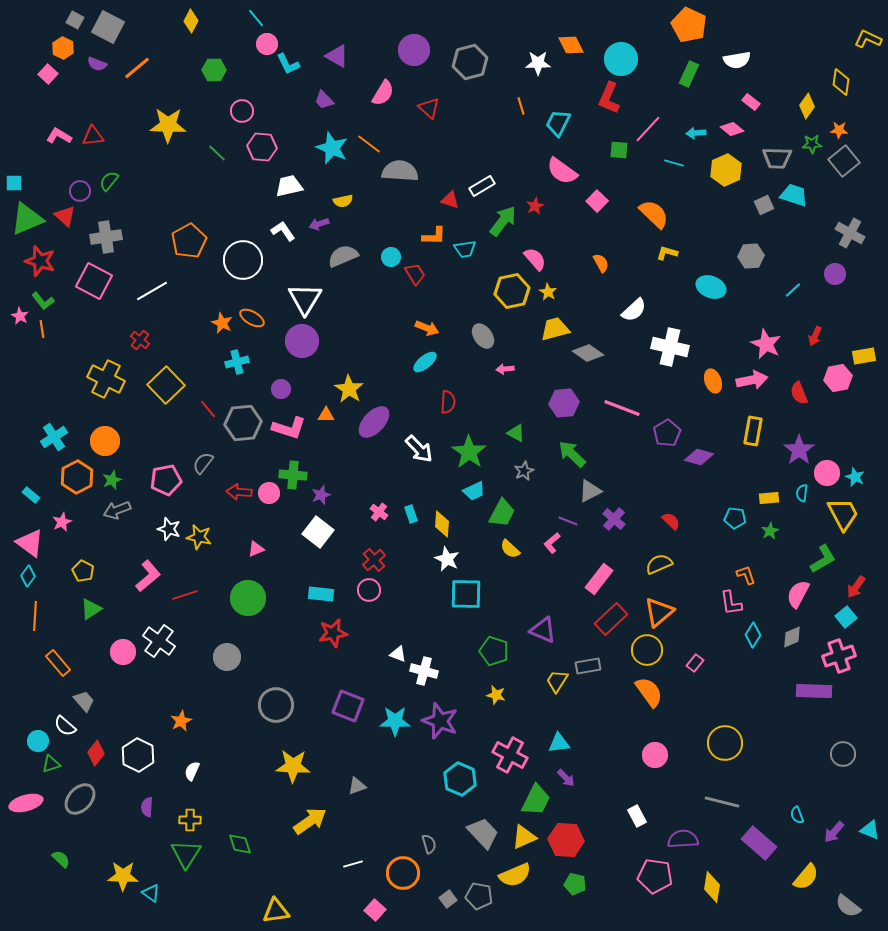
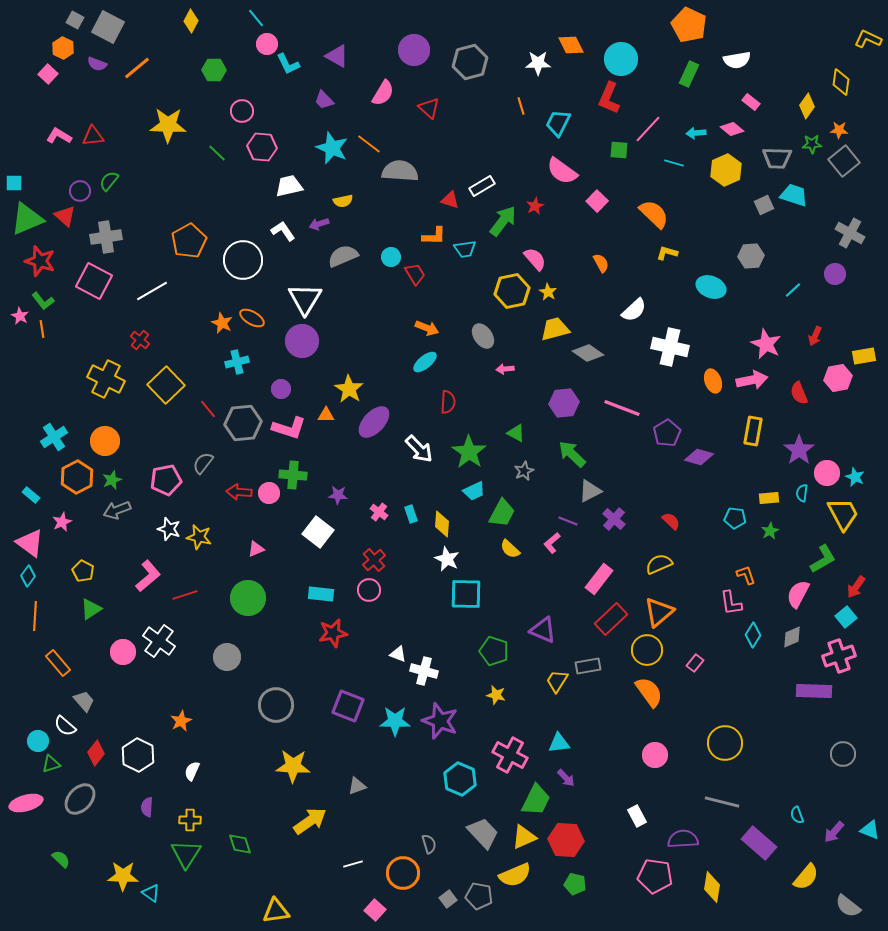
purple star at (321, 495): moved 17 px right; rotated 24 degrees clockwise
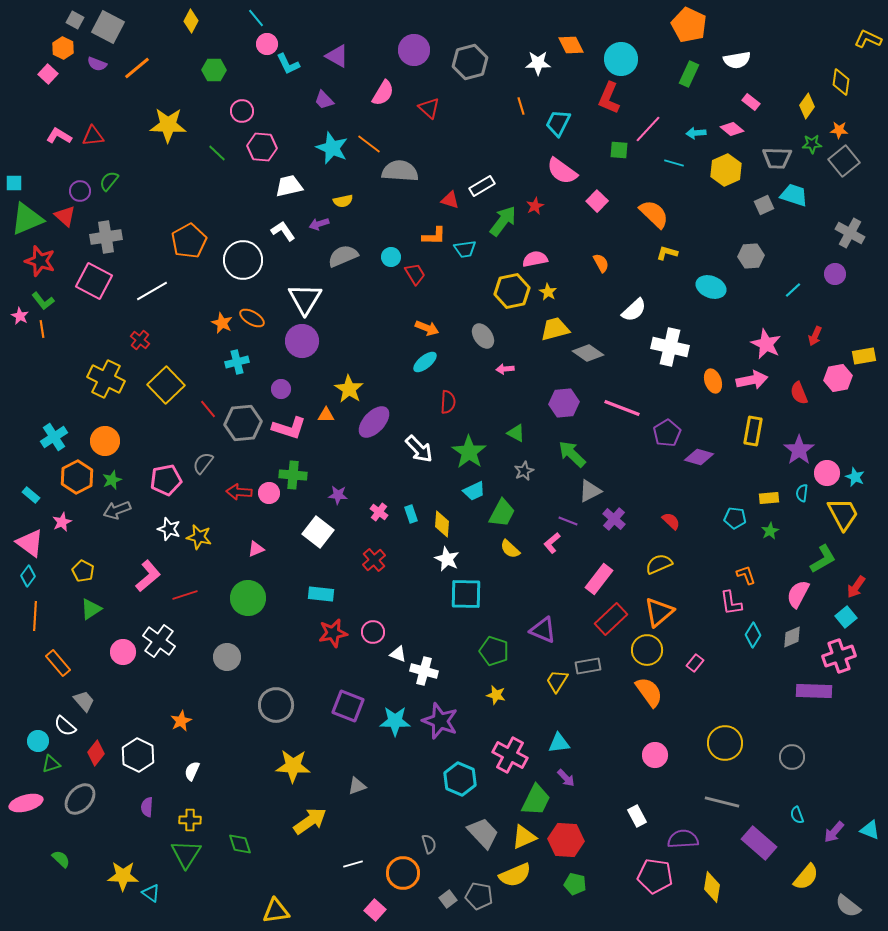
pink semicircle at (535, 259): rotated 60 degrees counterclockwise
pink circle at (369, 590): moved 4 px right, 42 px down
gray circle at (843, 754): moved 51 px left, 3 px down
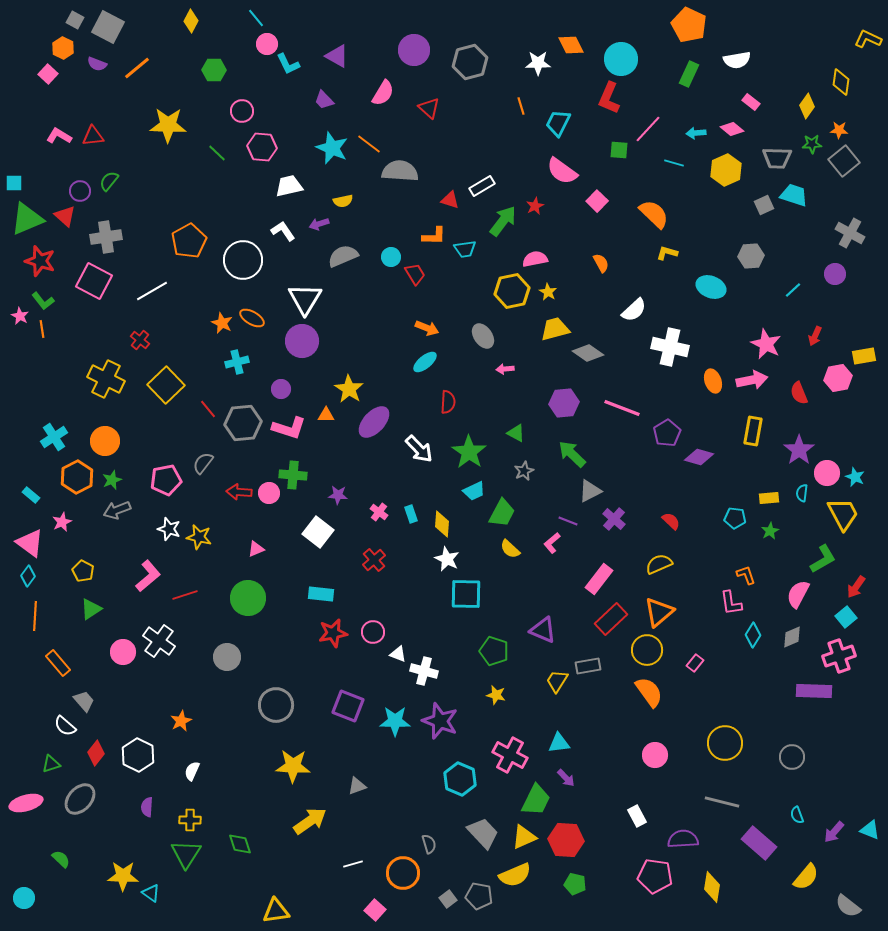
cyan circle at (38, 741): moved 14 px left, 157 px down
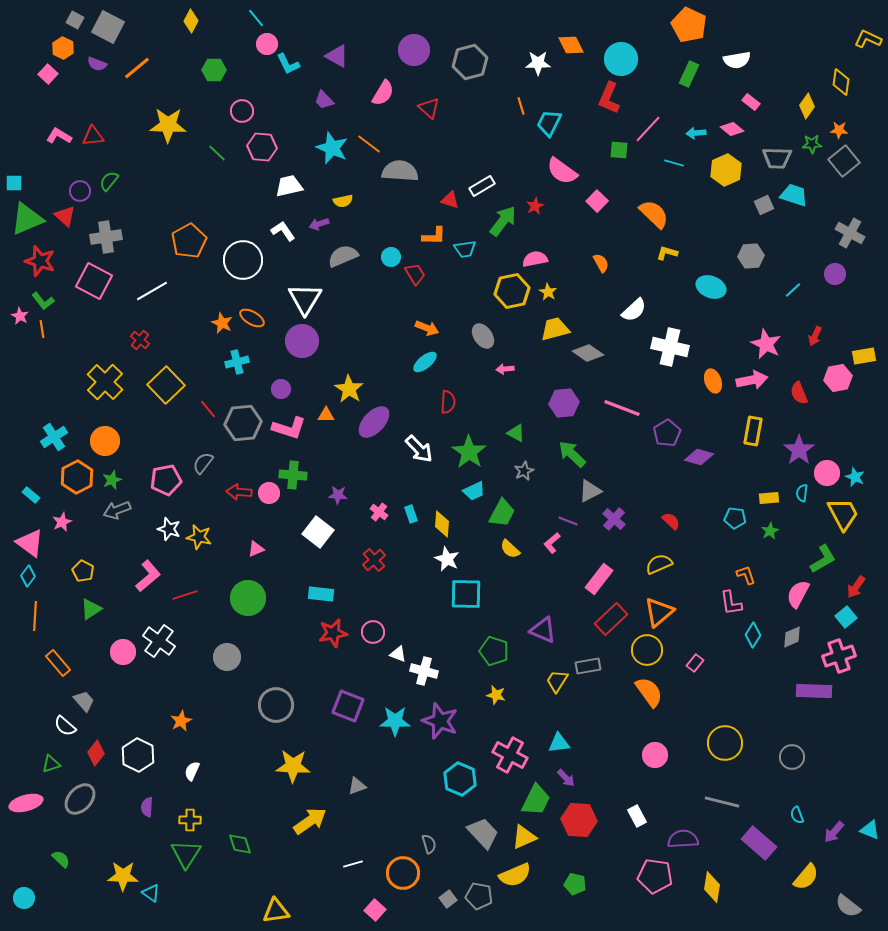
cyan trapezoid at (558, 123): moved 9 px left
yellow cross at (106, 379): moved 1 px left, 3 px down; rotated 18 degrees clockwise
red hexagon at (566, 840): moved 13 px right, 20 px up
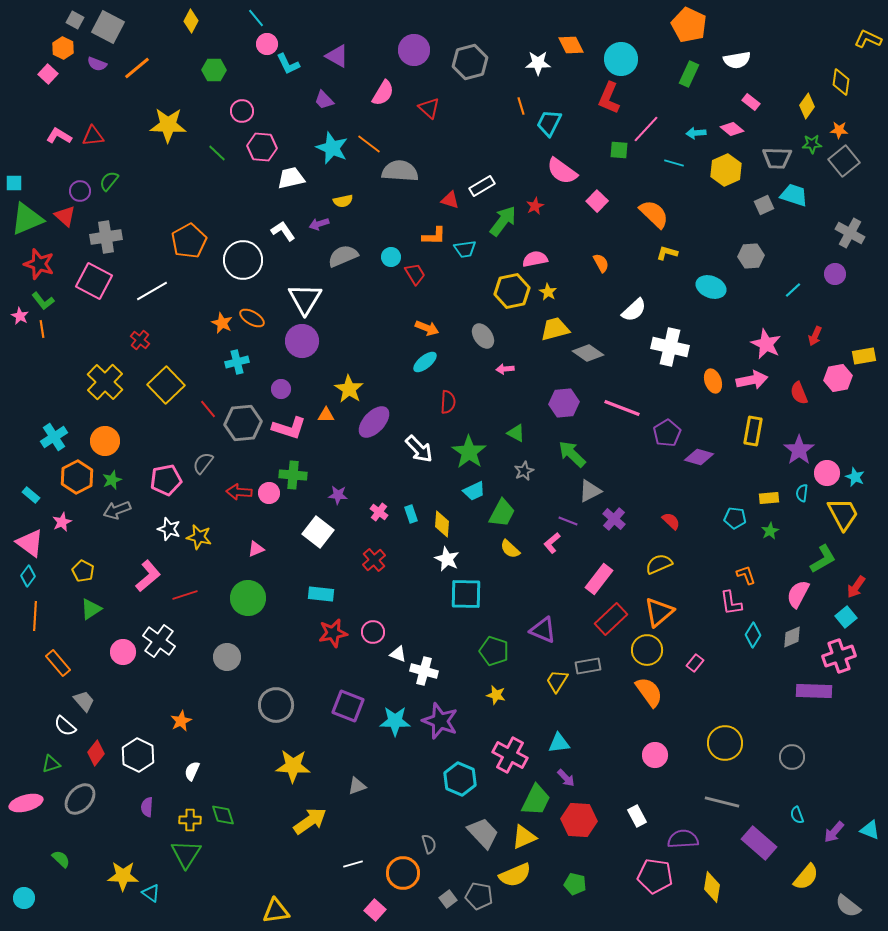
pink line at (648, 129): moved 2 px left
white trapezoid at (289, 186): moved 2 px right, 8 px up
red star at (40, 261): moved 1 px left, 3 px down
green diamond at (240, 844): moved 17 px left, 29 px up
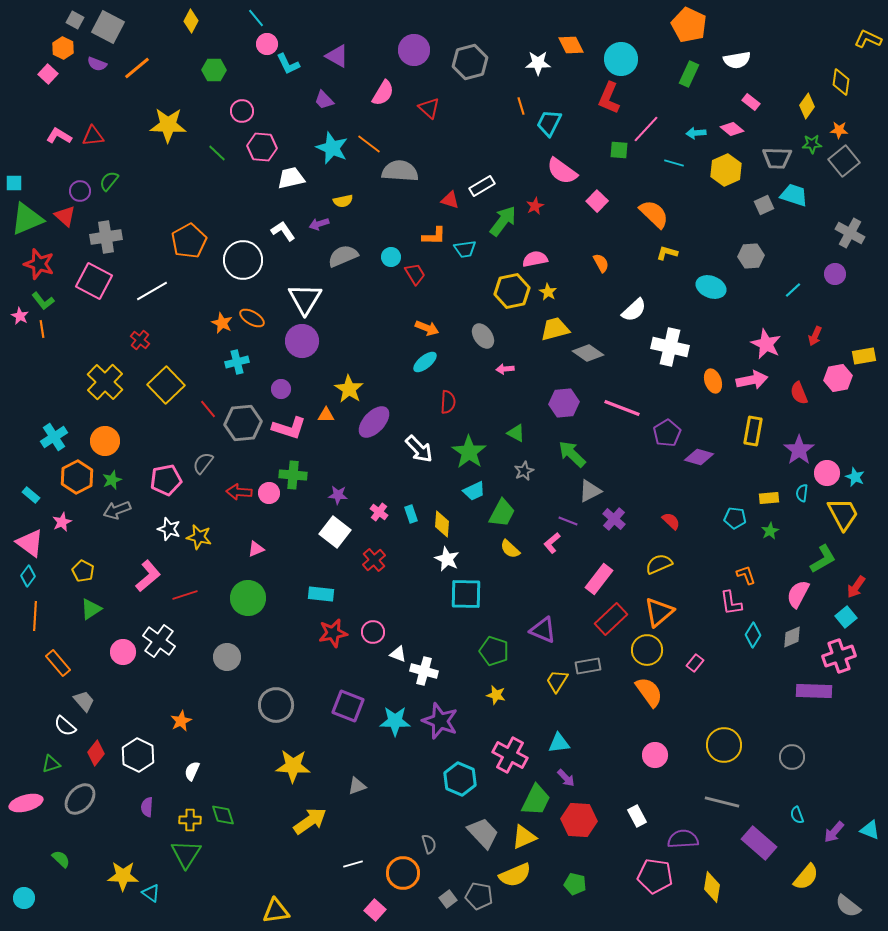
white square at (318, 532): moved 17 px right
yellow circle at (725, 743): moved 1 px left, 2 px down
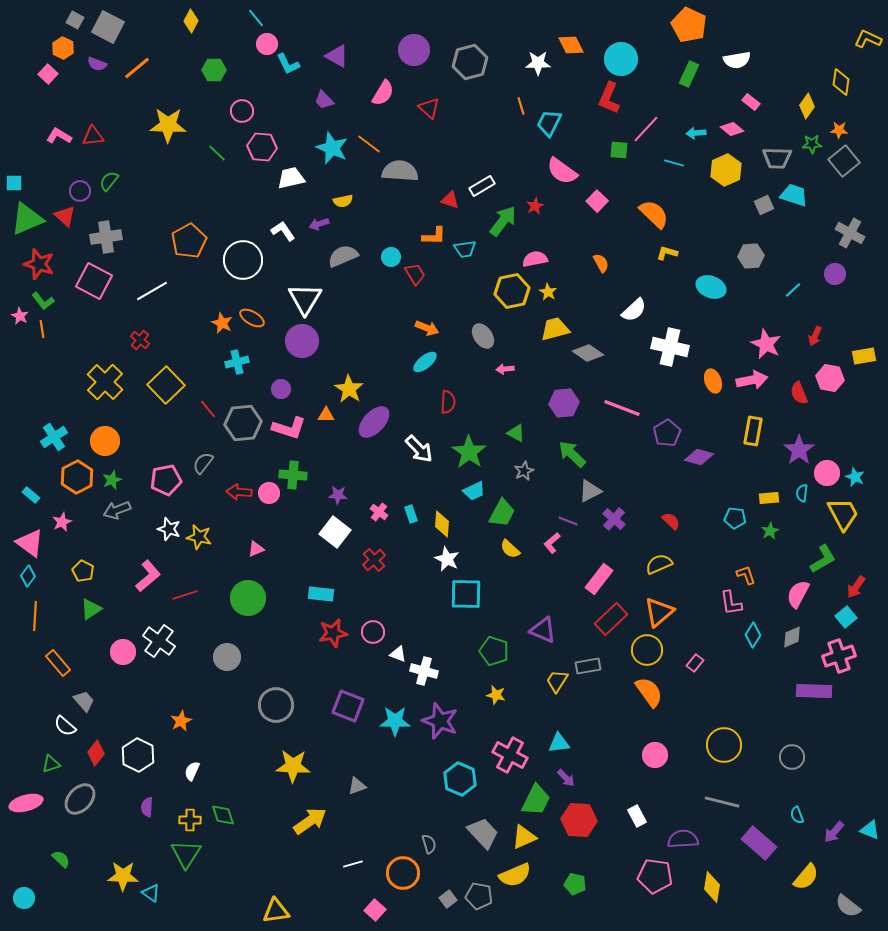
pink hexagon at (838, 378): moved 8 px left; rotated 20 degrees clockwise
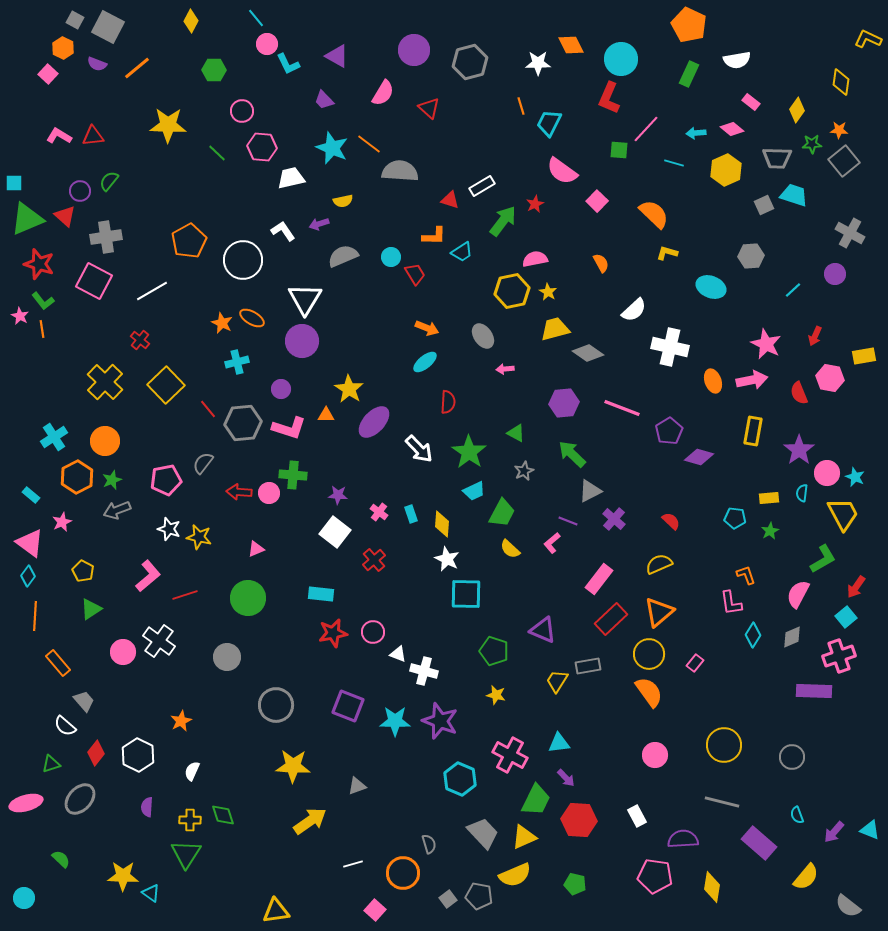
yellow diamond at (807, 106): moved 10 px left, 4 px down
red star at (535, 206): moved 2 px up
cyan trapezoid at (465, 249): moved 3 px left, 3 px down; rotated 25 degrees counterclockwise
purple pentagon at (667, 433): moved 2 px right, 2 px up
yellow circle at (647, 650): moved 2 px right, 4 px down
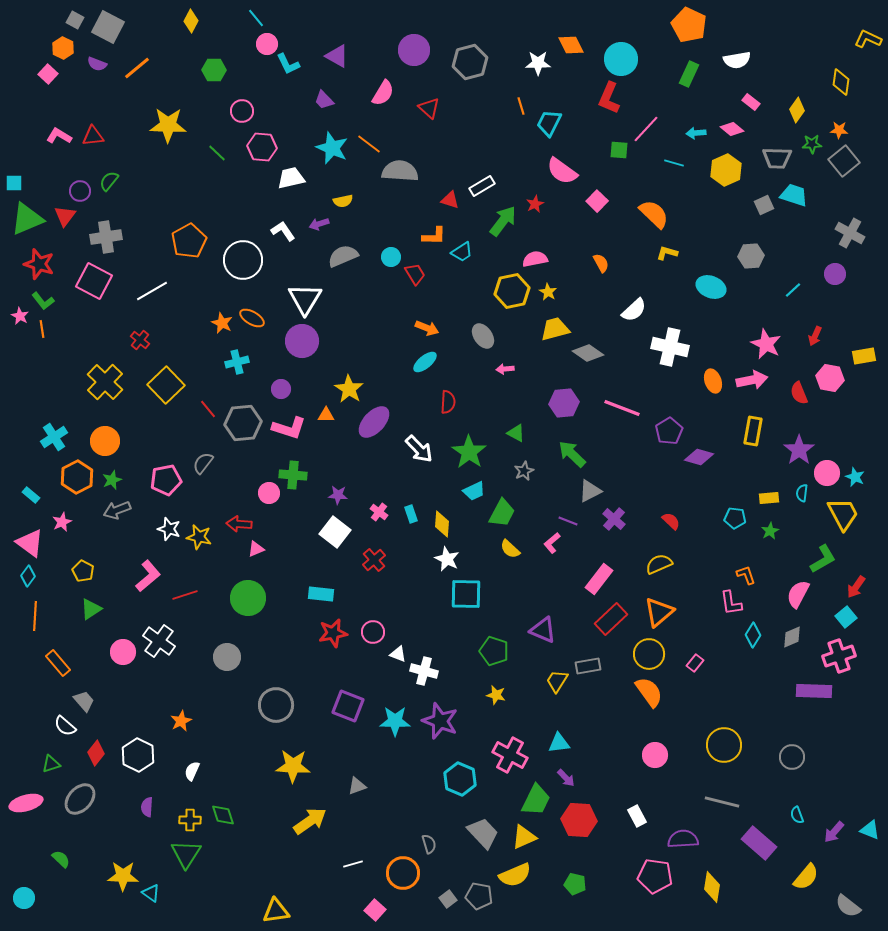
red triangle at (65, 216): rotated 25 degrees clockwise
red arrow at (239, 492): moved 32 px down
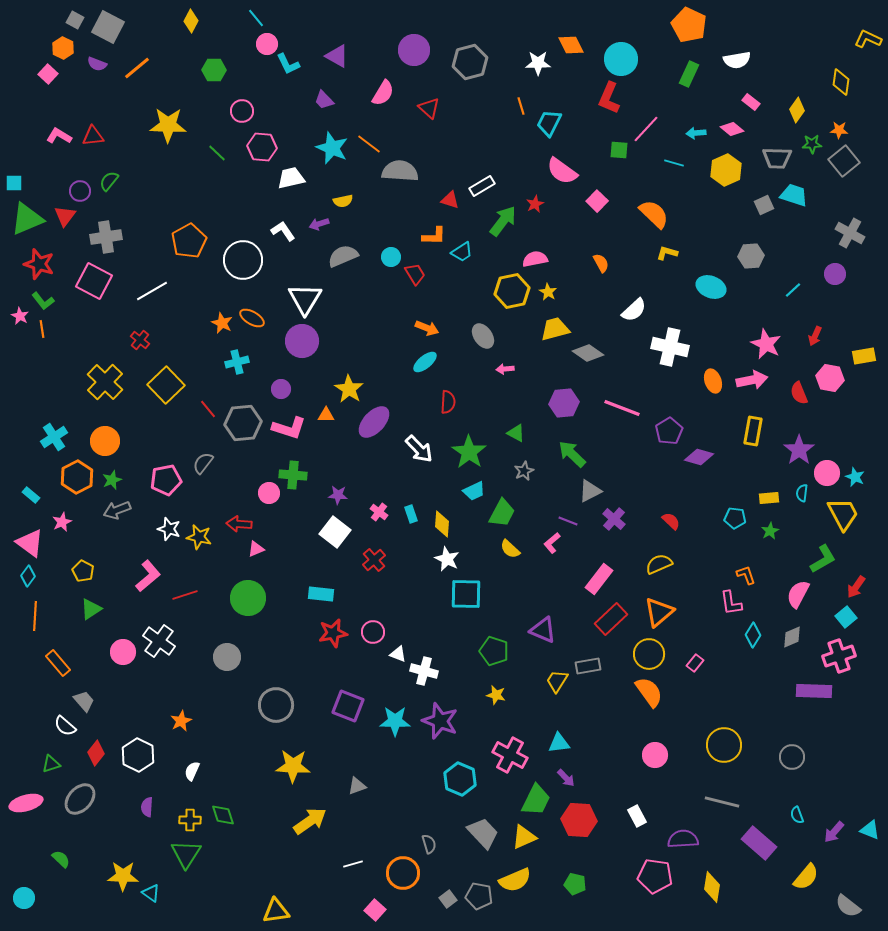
yellow semicircle at (515, 875): moved 5 px down
